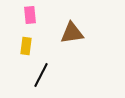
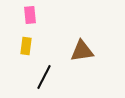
brown triangle: moved 10 px right, 18 px down
black line: moved 3 px right, 2 px down
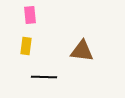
brown triangle: rotated 15 degrees clockwise
black line: rotated 65 degrees clockwise
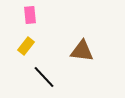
yellow rectangle: rotated 30 degrees clockwise
black line: rotated 45 degrees clockwise
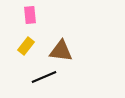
brown triangle: moved 21 px left
black line: rotated 70 degrees counterclockwise
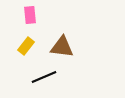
brown triangle: moved 1 px right, 4 px up
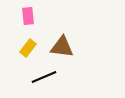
pink rectangle: moved 2 px left, 1 px down
yellow rectangle: moved 2 px right, 2 px down
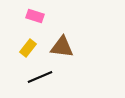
pink rectangle: moved 7 px right; rotated 66 degrees counterclockwise
black line: moved 4 px left
